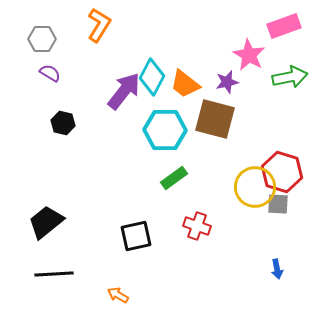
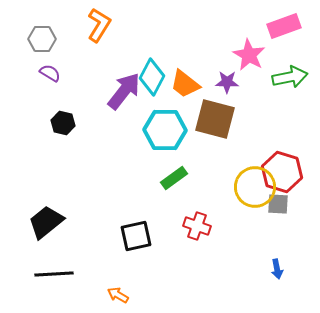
purple star: rotated 15 degrees clockwise
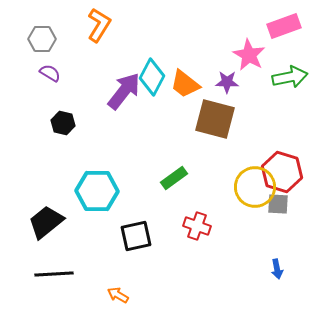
cyan hexagon: moved 68 px left, 61 px down
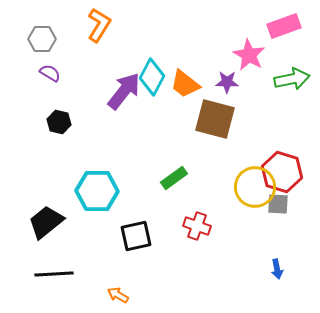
green arrow: moved 2 px right, 2 px down
black hexagon: moved 4 px left, 1 px up
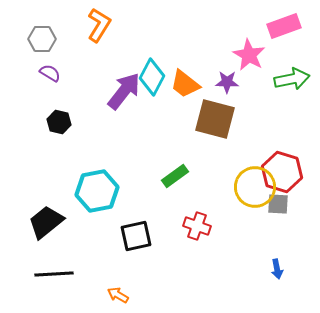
green rectangle: moved 1 px right, 2 px up
cyan hexagon: rotated 12 degrees counterclockwise
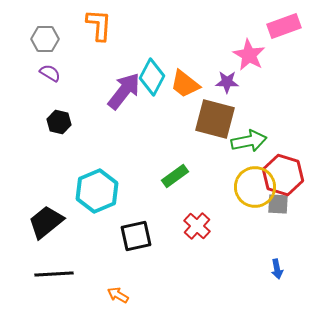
orange L-shape: rotated 28 degrees counterclockwise
gray hexagon: moved 3 px right
green arrow: moved 43 px left, 62 px down
red hexagon: moved 1 px right, 3 px down
cyan hexagon: rotated 12 degrees counterclockwise
red cross: rotated 24 degrees clockwise
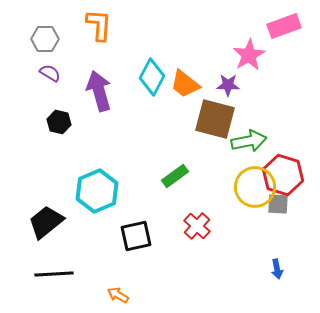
pink star: rotated 12 degrees clockwise
purple star: moved 1 px right, 3 px down
purple arrow: moved 25 px left; rotated 54 degrees counterclockwise
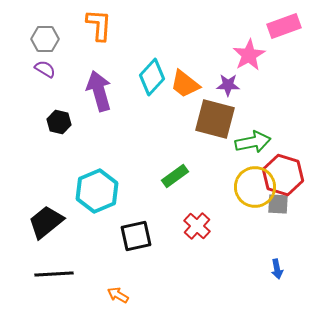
purple semicircle: moved 5 px left, 4 px up
cyan diamond: rotated 15 degrees clockwise
green arrow: moved 4 px right, 1 px down
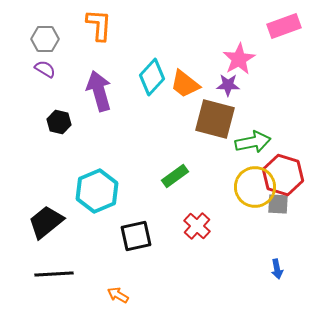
pink star: moved 10 px left, 4 px down
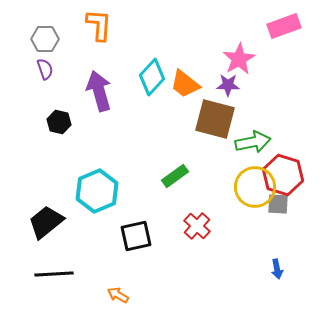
purple semicircle: rotated 40 degrees clockwise
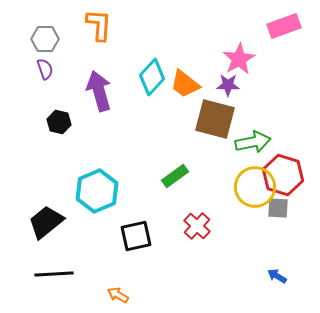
gray square: moved 4 px down
blue arrow: moved 7 px down; rotated 132 degrees clockwise
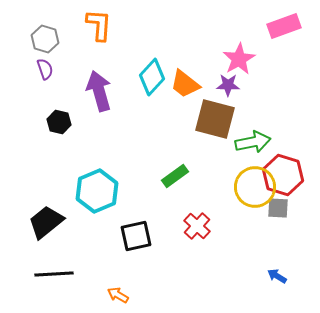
gray hexagon: rotated 16 degrees clockwise
